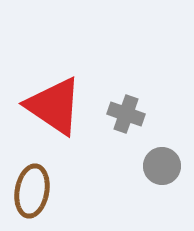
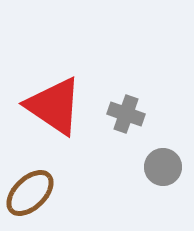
gray circle: moved 1 px right, 1 px down
brown ellipse: moved 2 px left, 2 px down; rotated 36 degrees clockwise
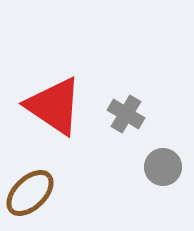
gray cross: rotated 12 degrees clockwise
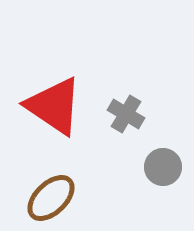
brown ellipse: moved 21 px right, 5 px down
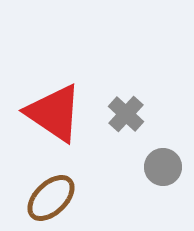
red triangle: moved 7 px down
gray cross: rotated 12 degrees clockwise
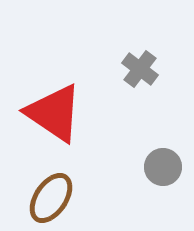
gray cross: moved 14 px right, 45 px up; rotated 6 degrees counterclockwise
brown ellipse: rotated 12 degrees counterclockwise
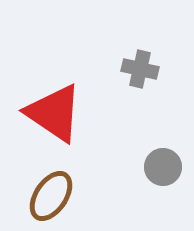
gray cross: rotated 24 degrees counterclockwise
brown ellipse: moved 2 px up
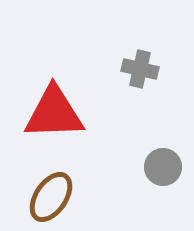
red triangle: rotated 36 degrees counterclockwise
brown ellipse: moved 1 px down
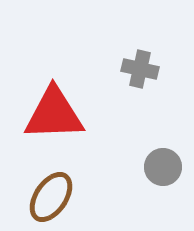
red triangle: moved 1 px down
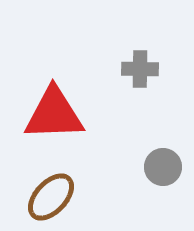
gray cross: rotated 12 degrees counterclockwise
brown ellipse: rotated 9 degrees clockwise
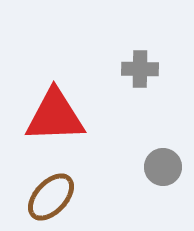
red triangle: moved 1 px right, 2 px down
